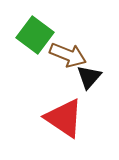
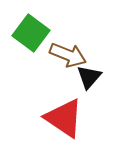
green square: moved 4 px left, 2 px up
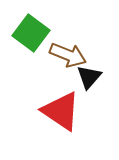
red triangle: moved 3 px left, 7 px up
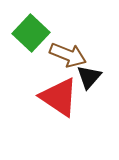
green square: rotated 6 degrees clockwise
red triangle: moved 2 px left, 14 px up
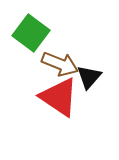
green square: rotated 6 degrees counterclockwise
brown arrow: moved 8 px left, 9 px down
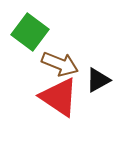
green square: moved 1 px left, 1 px up
black triangle: moved 9 px right, 3 px down; rotated 20 degrees clockwise
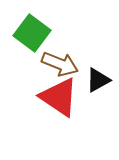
green square: moved 2 px right, 1 px down
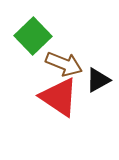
green square: moved 1 px right, 3 px down; rotated 9 degrees clockwise
brown arrow: moved 4 px right
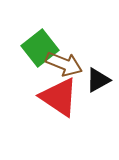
green square: moved 7 px right, 12 px down; rotated 6 degrees clockwise
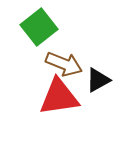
green square: moved 1 px left, 21 px up
red triangle: rotated 42 degrees counterclockwise
